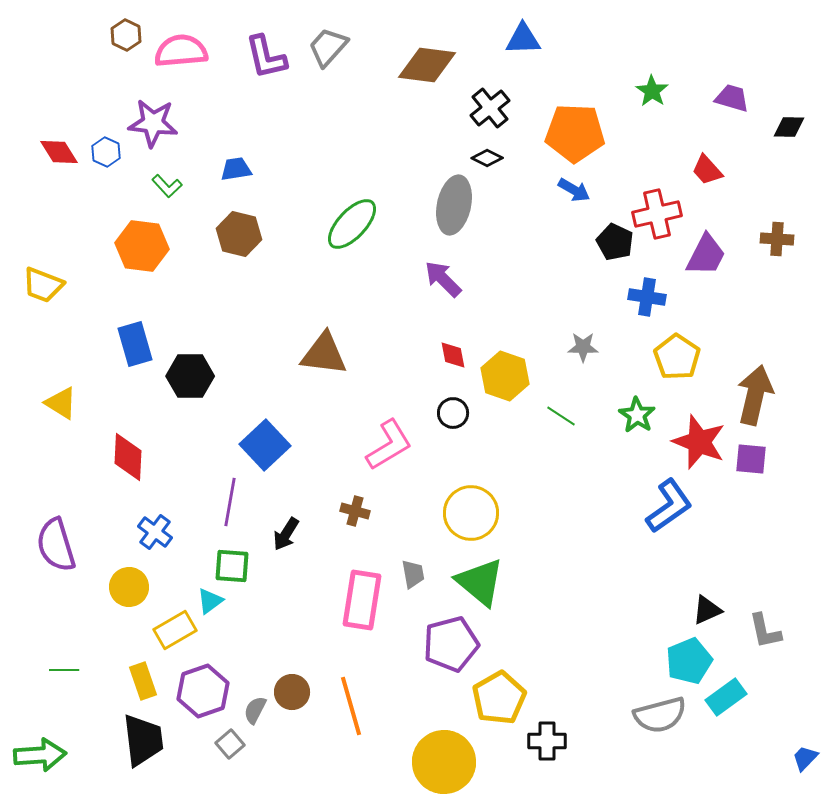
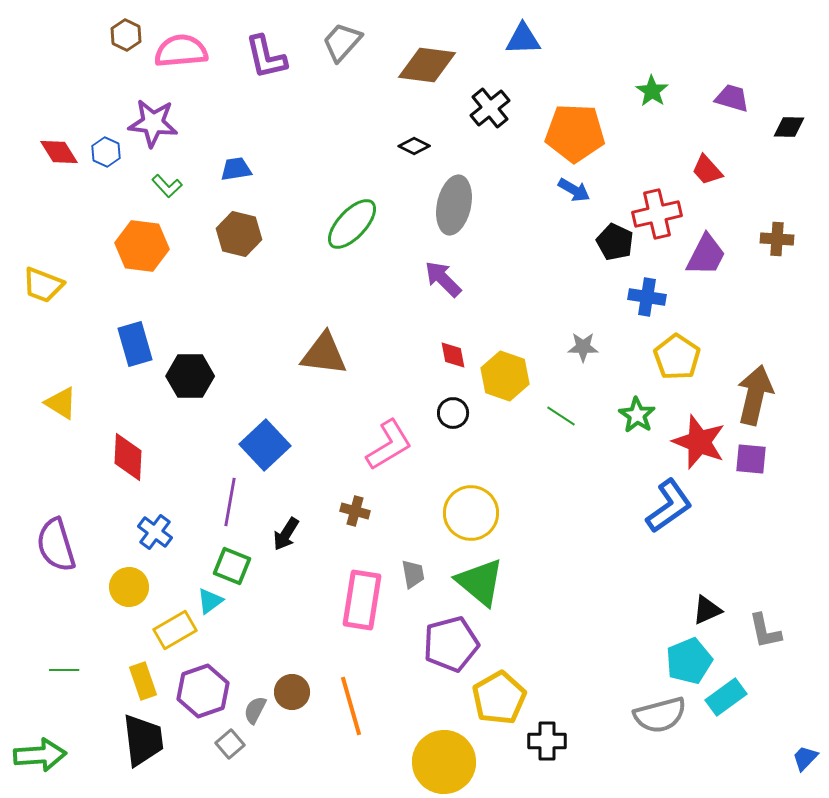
gray trapezoid at (328, 47): moved 14 px right, 5 px up
black diamond at (487, 158): moved 73 px left, 12 px up
green square at (232, 566): rotated 18 degrees clockwise
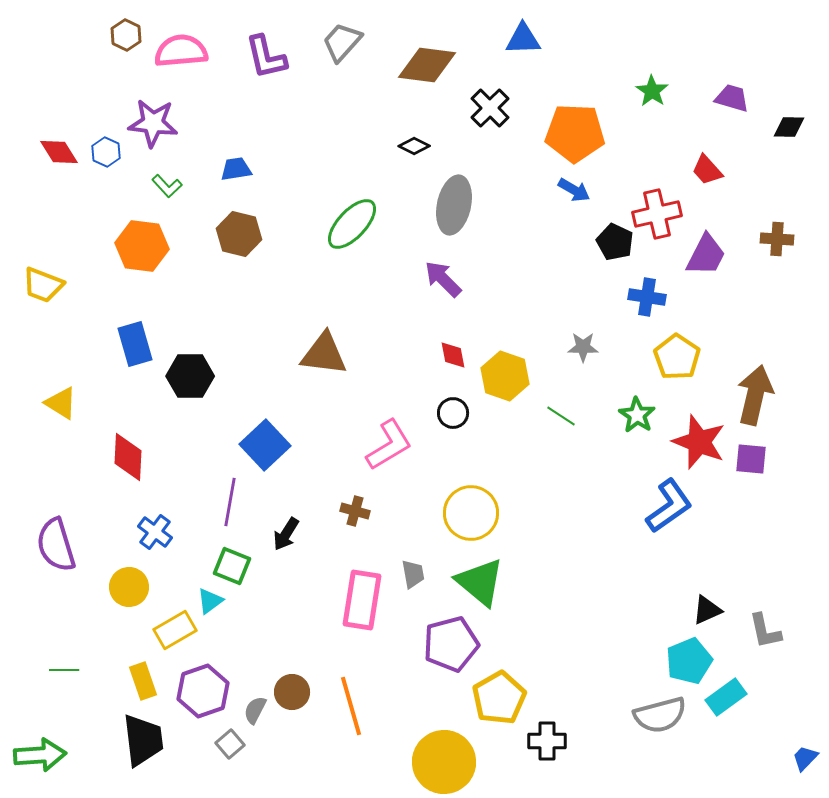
black cross at (490, 108): rotated 6 degrees counterclockwise
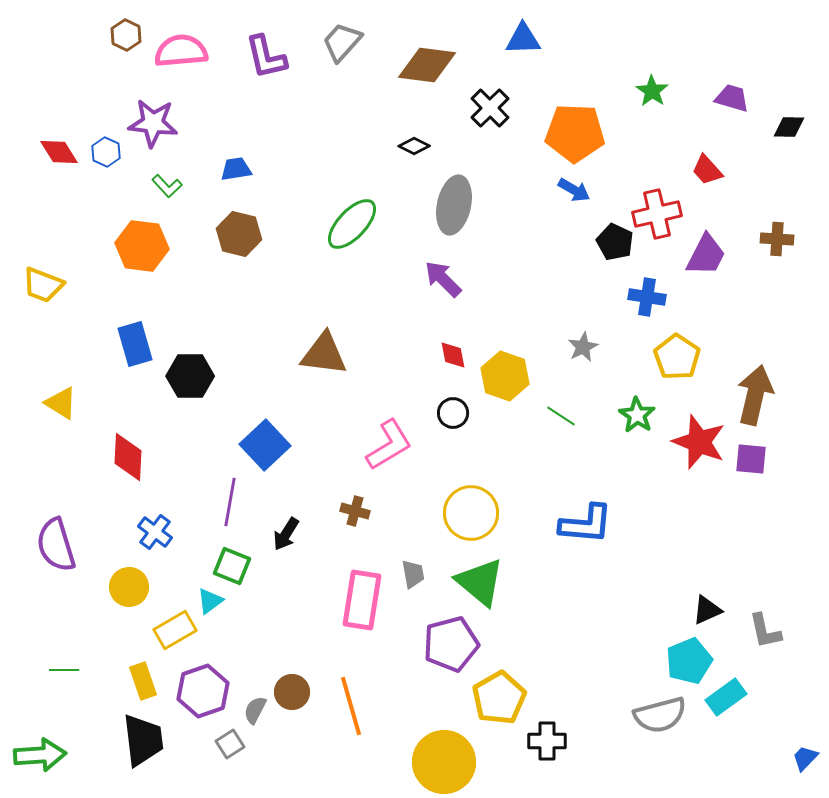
gray star at (583, 347): rotated 28 degrees counterclockwise
blue L-shape at (669, 506): moved 83 px left, 18 px down; rotated 40 degrees clockwise
gray square at (230, 744): rotated 8 degrees clockwise
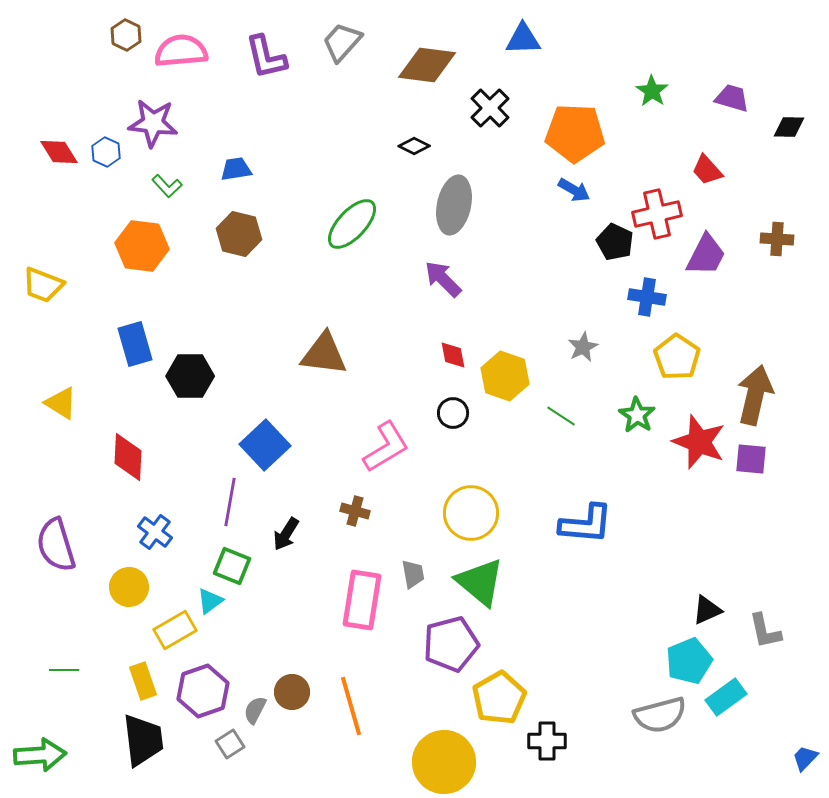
pink L-shape at (389, 445): moved 3 px left, 2 px down
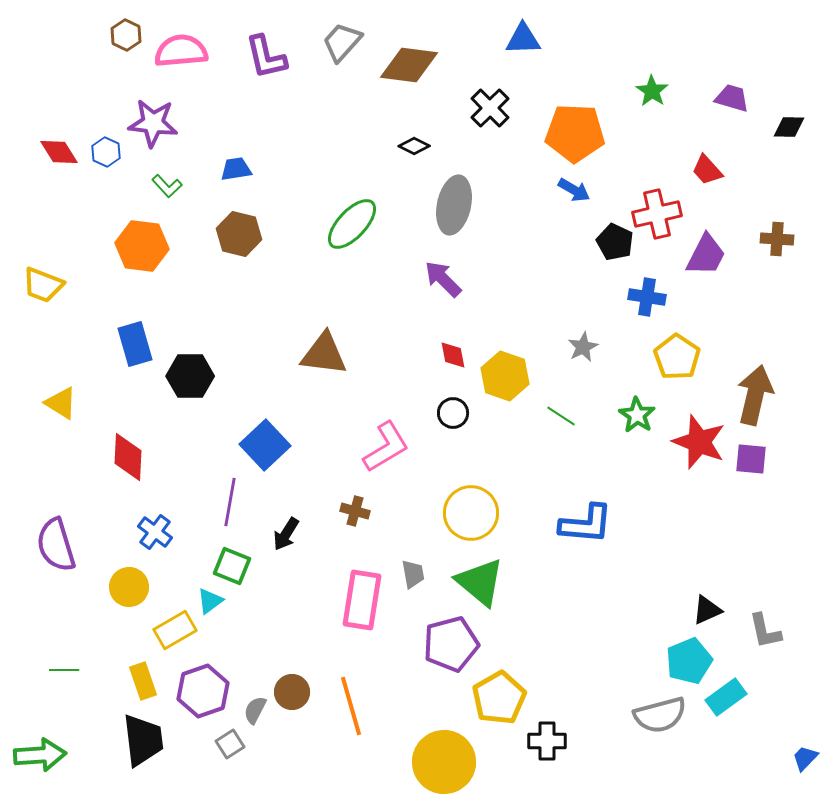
brown diamond at (427, 65): moved 18 px left
